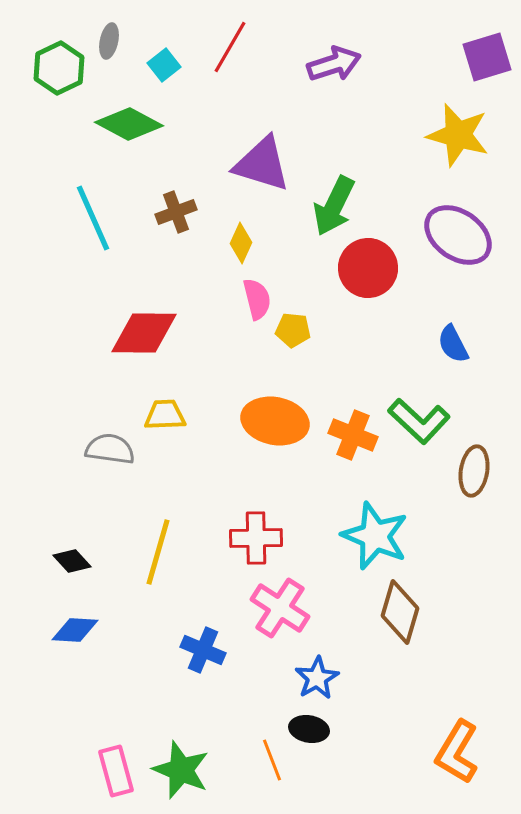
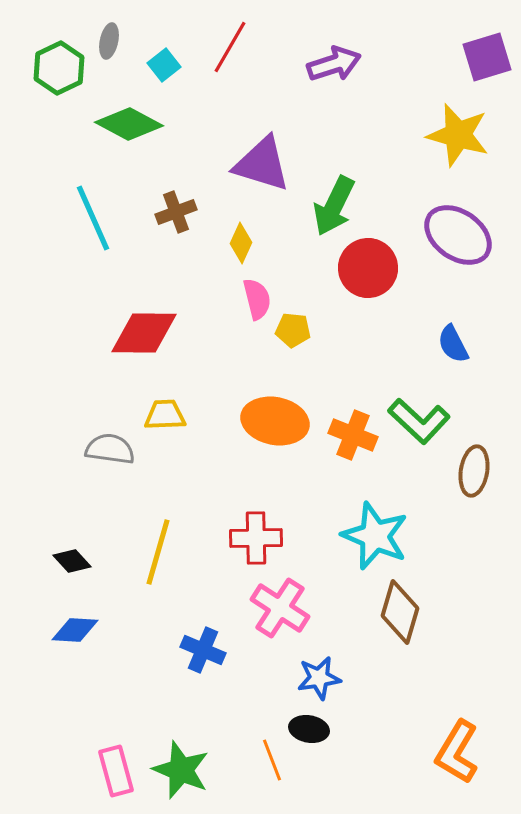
blue star: moved 2 px right; rotated 21 degrees clockwise
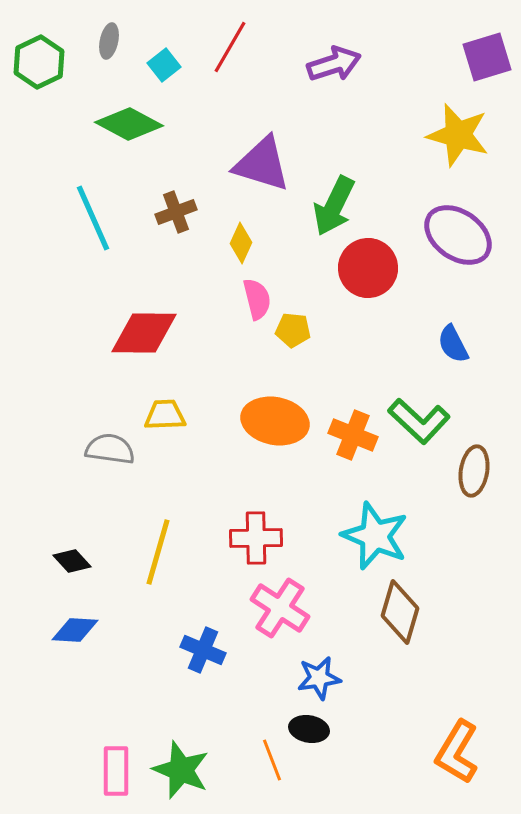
green hexagon: moved 20 px left, 6 px up
pink rectangle: rotated 15 degrees clockwise
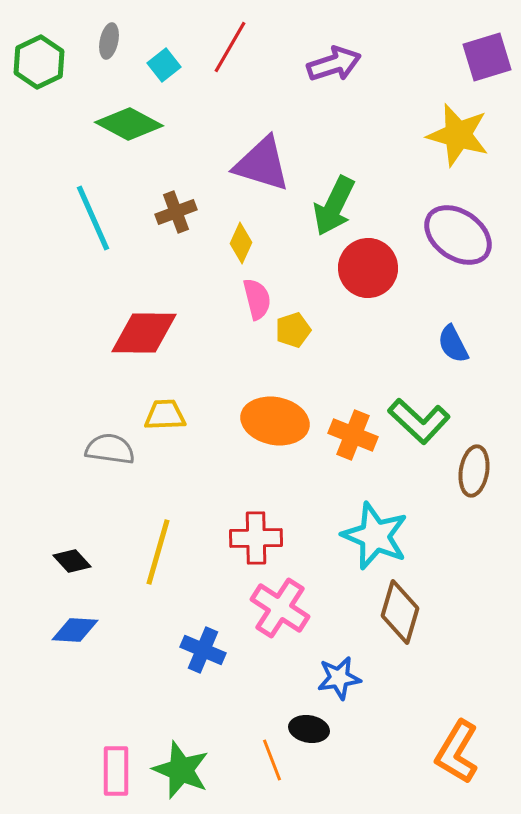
yellow pentagon: rotated 24 degrees counterclockwise
blue star: moved 20 px right
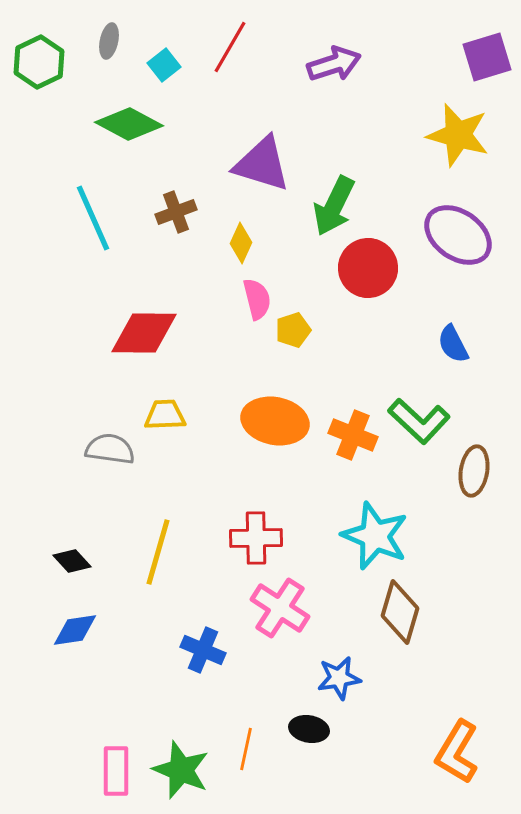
blue diamond: rotated 12 degrees counterclockwise
orange line: moved 26 px left, 11 px up; rotated 33 degrees clockwise
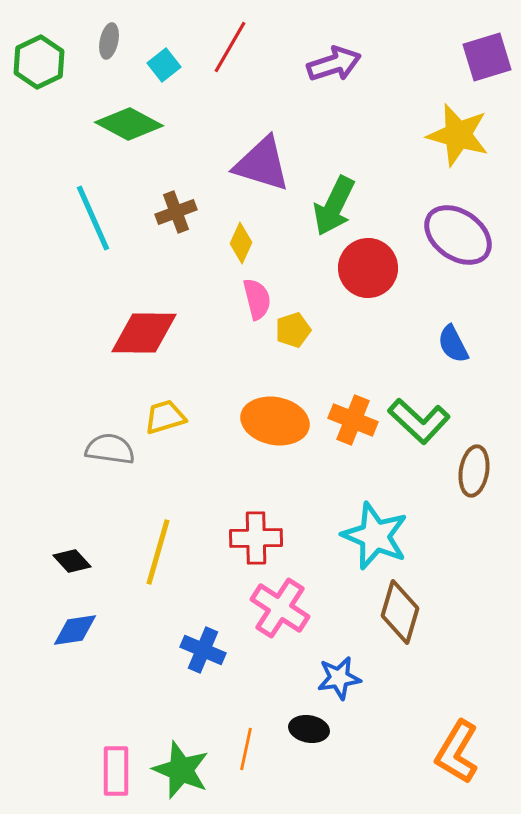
yellow trapezoid: moved 2 px down; rotated 15 degrees counterclockwise
orange cross: moved 15 px up
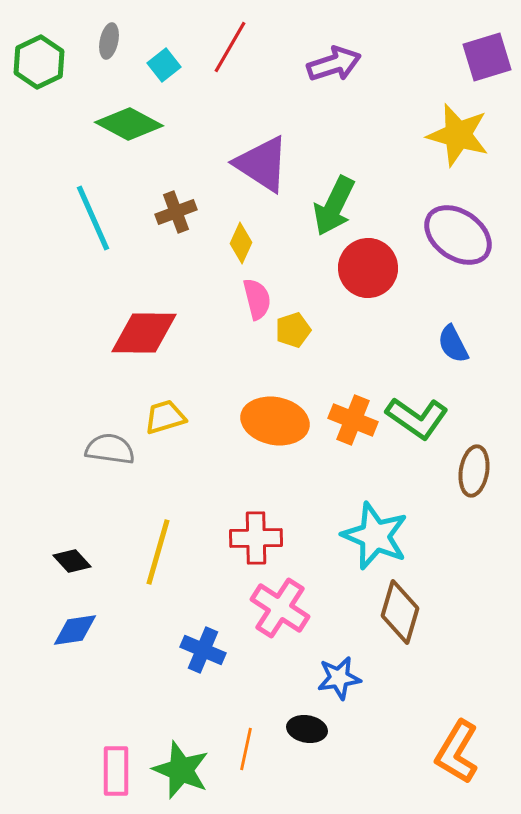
purple triangle: rotated 16 degrees clockwise
green L-shape: moved 2 px left, 3 px up; rotated 8 degrees counterclockwise
black ellipse: moved 2 px left
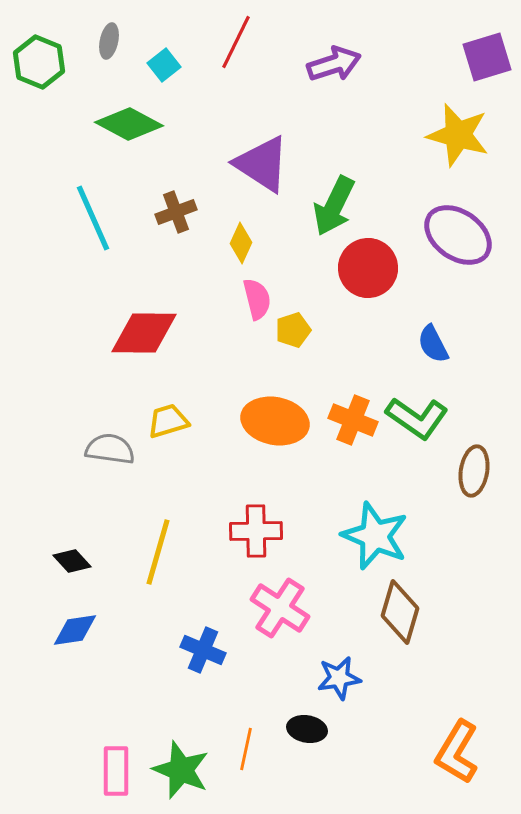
red line: moved 6 px right, 5 px up; rotated 4 degrees counterclockwise
green hexagon: rotated 12 degrees counterclockwise
blue semicircle: moved 20 px left
yellow trapezoid: moved 3 px right, 4 px down
red cross: moved 7 px up
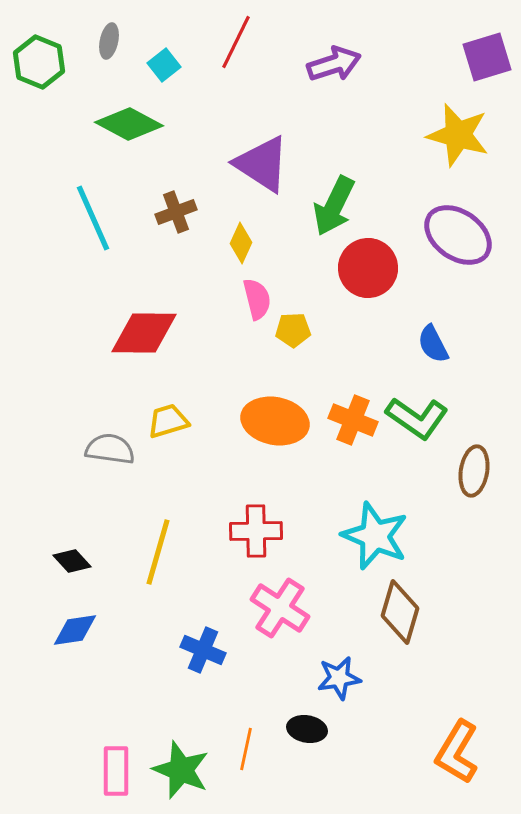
yellow pentagon: rotated 16 degrees clockwise
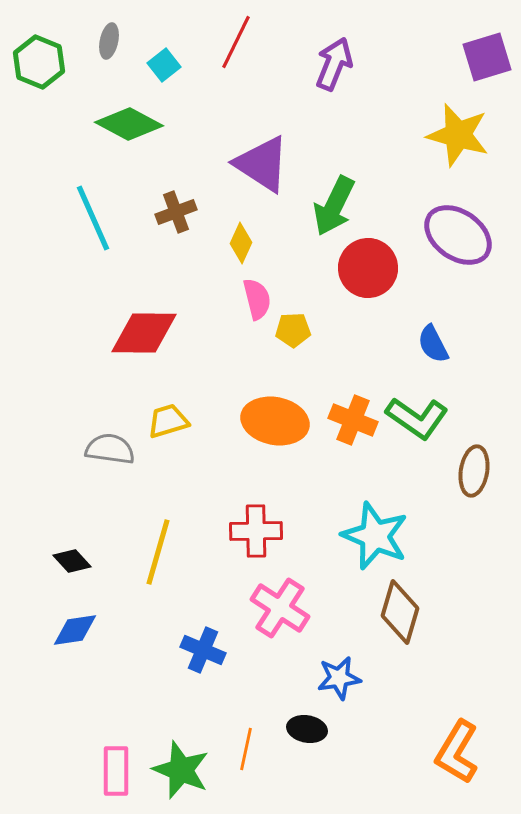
purple arrow: rotated 50 degrees counterclockwise
